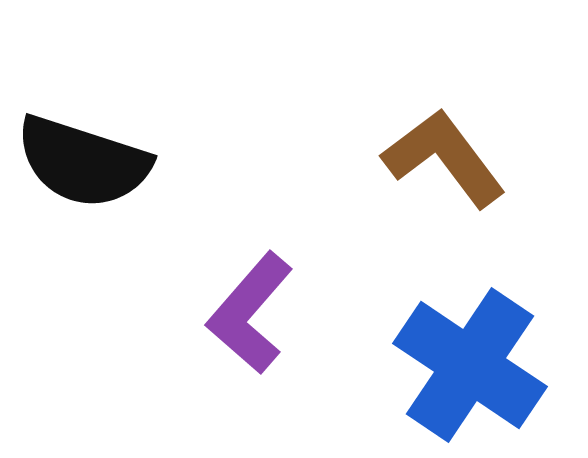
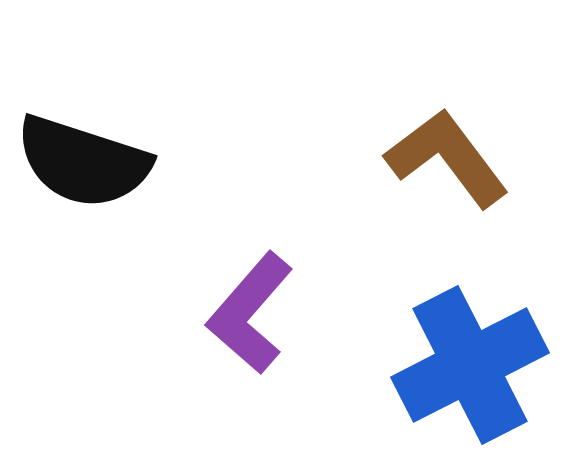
brown L-shape: moved 3 px right
blue cross: rotated 29 degrees clockwise
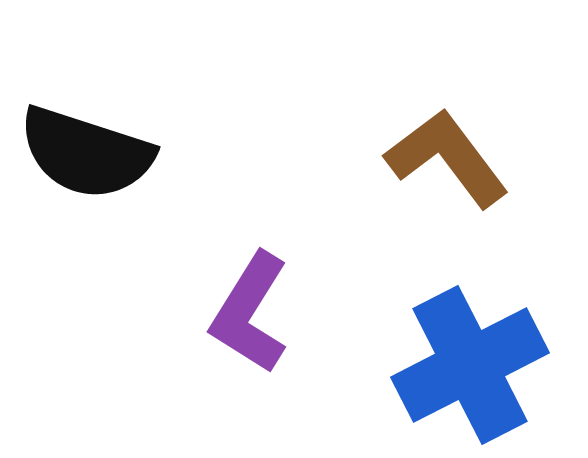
black semicircle: moved 3 px right, 9 px up
purple L-shape: rotated 9 degrees counterclockwise
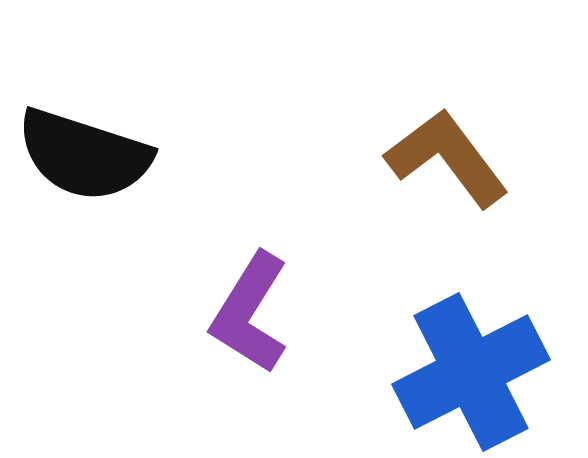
black semicircle: moved 2 px left, 2 px down
blue cross: moved 1 px right, 7 px down
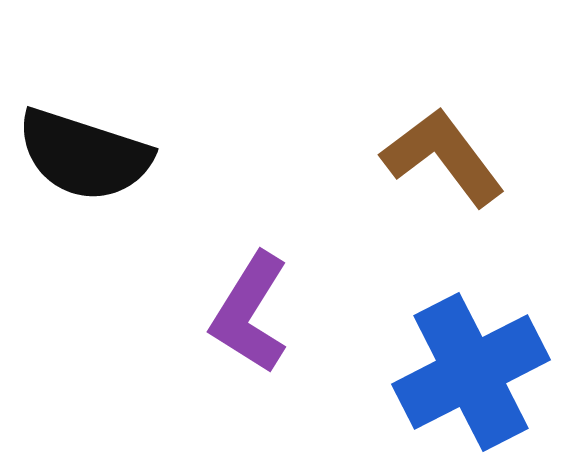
brown L-shape: moved 4 px left, 1 px up
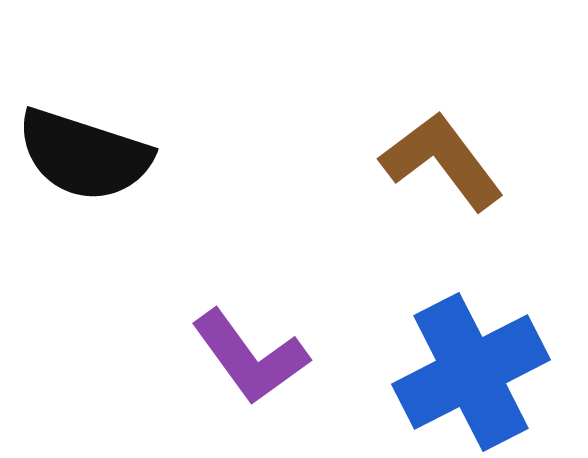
brown L-shape: moved 1 px left, 4 px down
purple L-shape: moved 44 px down; rotated 68 degrees counterclockwise
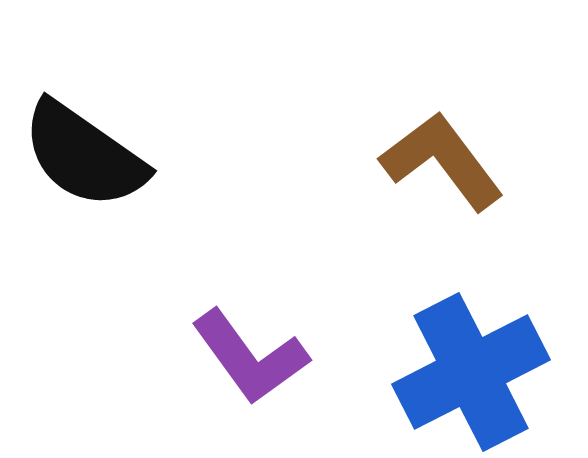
black semicircle: rotated 17 degrees clockwise
